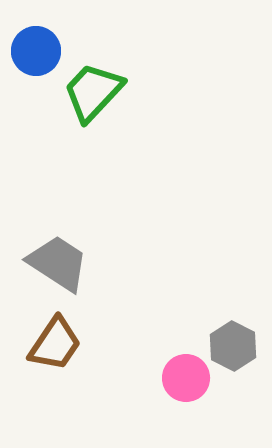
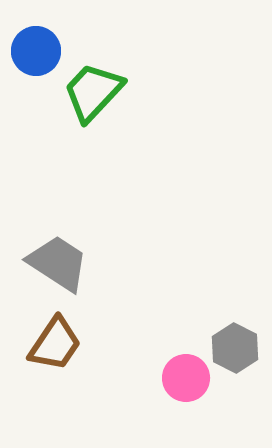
gray hexagon: moved 2 px right, 2 px down
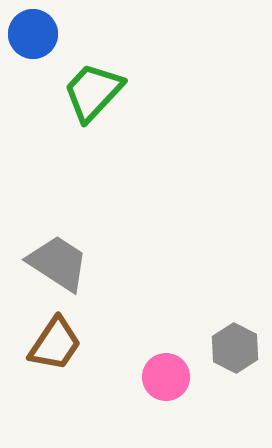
blue circle: moved 3 px left, 17 px up
pink circle: moved 20 px left, 1 px up
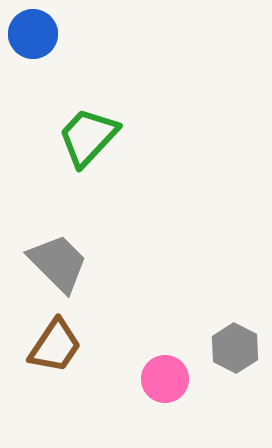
green trapezoid: moved 5 px left, 45 px down
gray trapezoid: rotated 12 degrees clockwise
brown trapezoid: moved 2 px down
pink circle: moved 1 px left, 2 px down
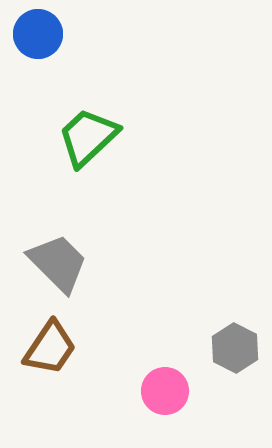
blue circle: moved 5 px right
green trapezoid: rotated 4 degrees clockwise
brown trapezoid: moved 5 px left, 2 px down
pink circle: moved 12 px down
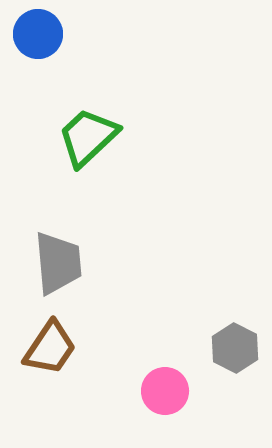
gray trapezoid: rotated 40 degrees clockwise
